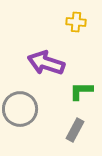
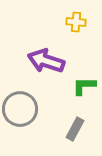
purple arrow: moved 2 px up
green L-shape: moved 3 px right, 5 px up
gray rectangle: moved 1 px up
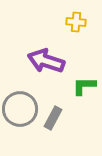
gray rectangle: moved 22 px left, 11 px up
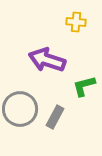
purple arrow: moved 1 px right, 1 px up
green L-shape: rotated 15 degrees counterclockwise
gray rectangle: moved 2 px right, 1 px up
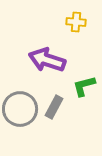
gray rectangle: moved 1 px left, 10 px up
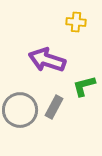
gray circle: moved 1 px down
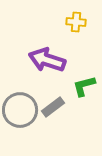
gray rectangle: moved 1 px left; rotated 25 degrees clockwise
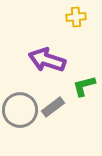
yellow cross: moved 5 px up; rotated 12 degrees counterclockwise
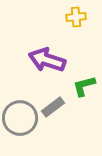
gray circle: moved 8 px down
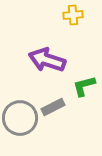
yellow cross: moved 3 px left, 2 px up
gray rectangle: rotated 10 degrees clockwise
